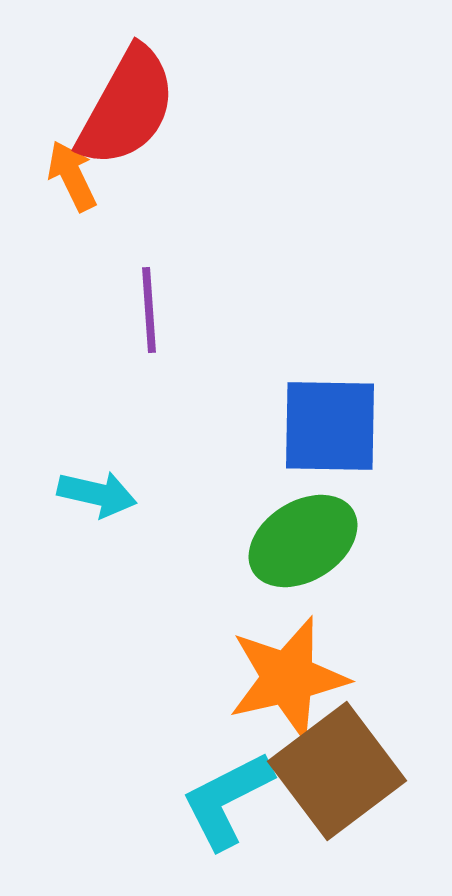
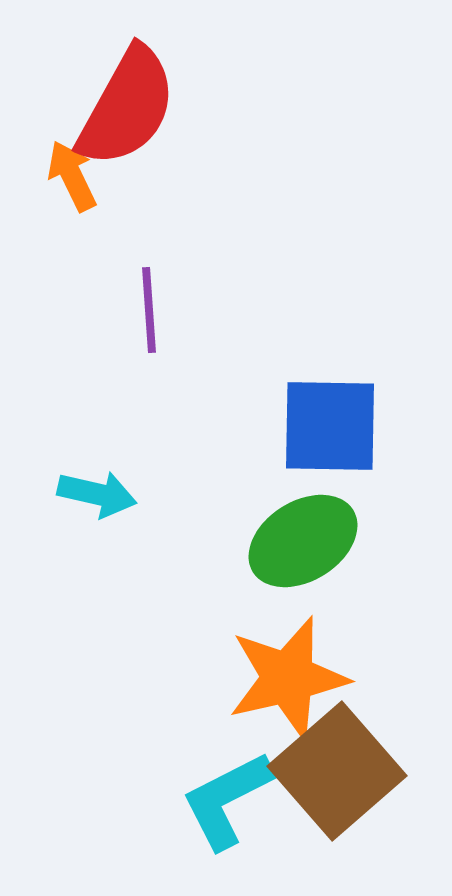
brown square: rotated 4 degrees counterclockwise
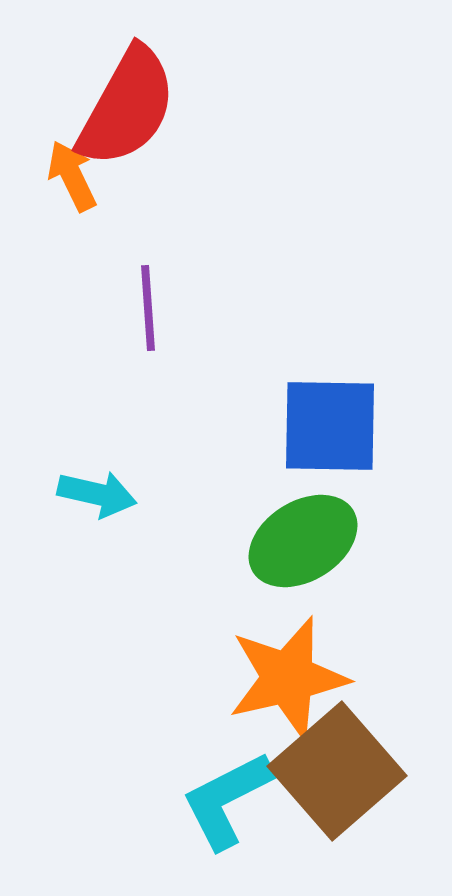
purple line: moved 1 px left, 2 px up
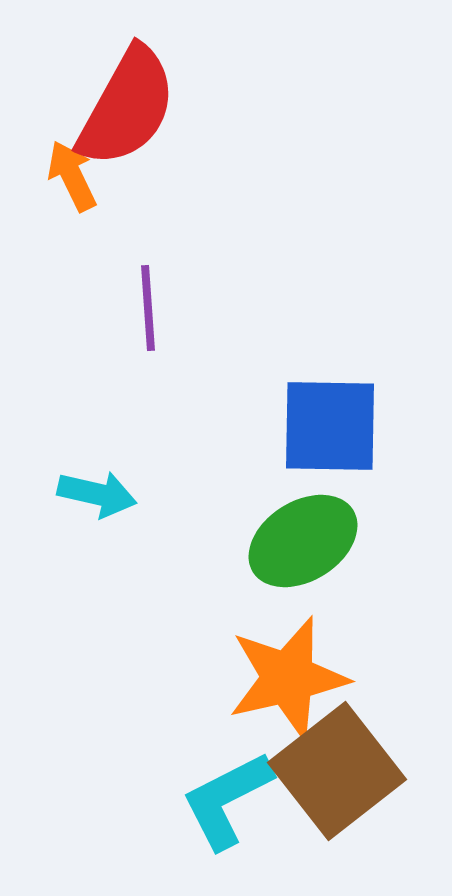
brown square: rotated 3 degrees clockwise
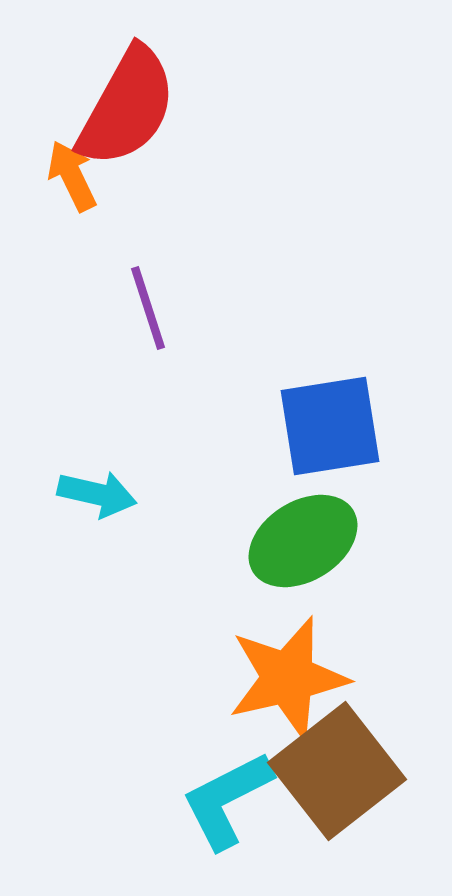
purple line: rotated 14 degrees counterclockwise
blue square: rotated 10 degrees counterclockwise
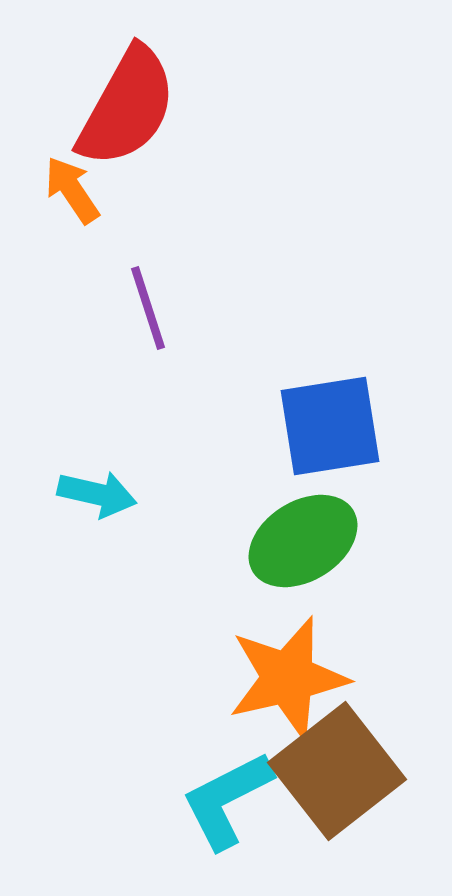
orange arrow: moved 14 px down; rotated 8 degrees counterclockwise
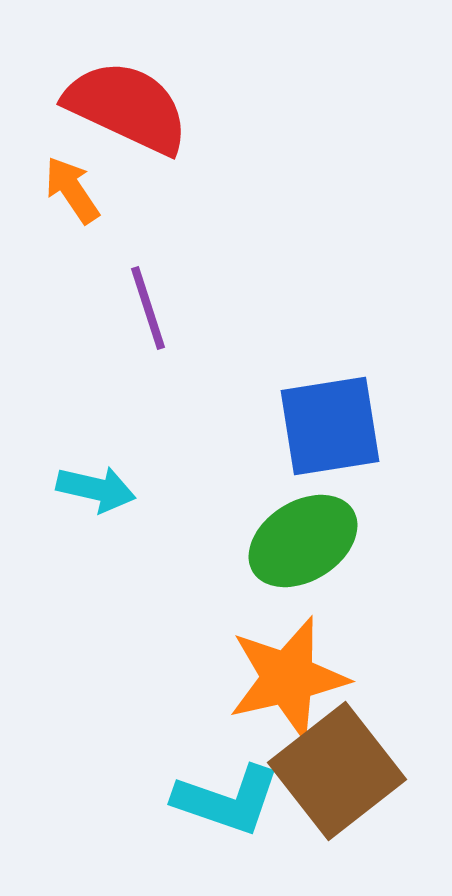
red semicircle: rotated 94 degrees counterclockwise
cyan arrow: moved 1 px left, 5 px up
cyan L-shape: rotated 134 degrees counterclockwise
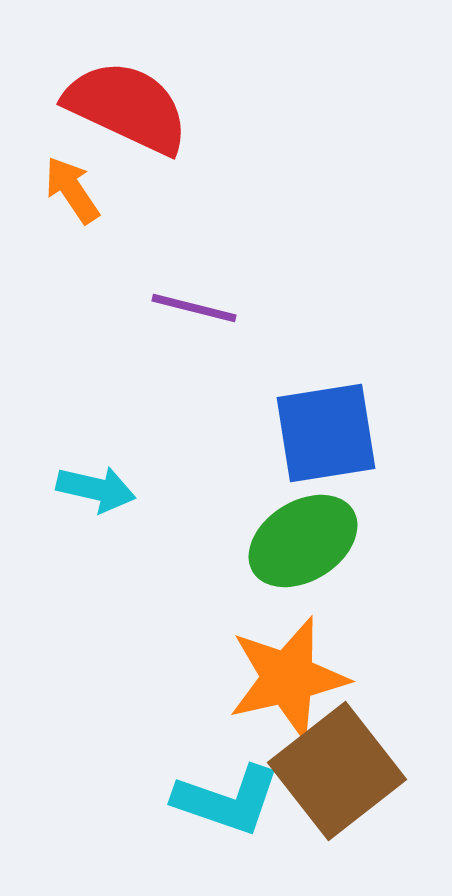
purple line: moved 46 px right; rotated 58 degrees counterclockwise
blue square: moved 4 px left, 7 px down
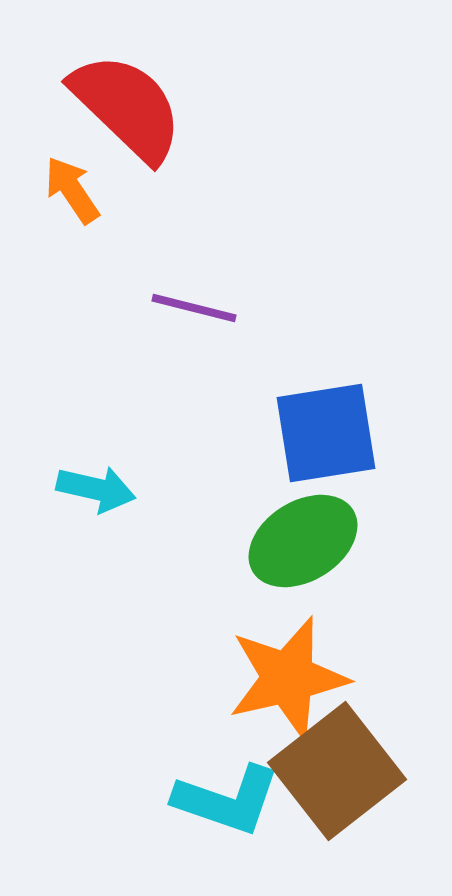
red semicircle: rotated 19 degrees clockwise
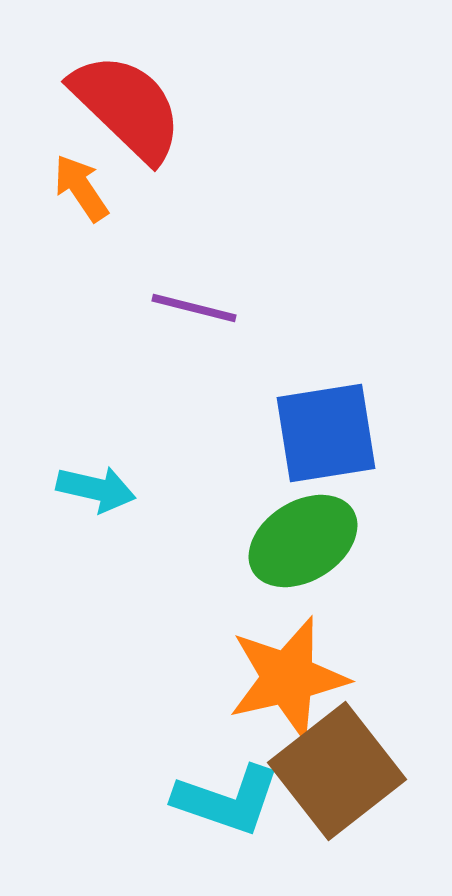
orange arrow: moved 9 px right, 2 px up
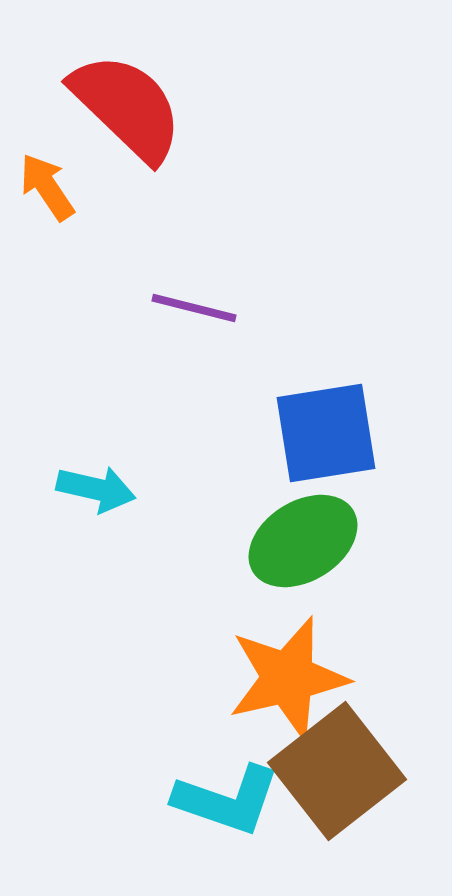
orange arrow: moved 34 px left, 1 px up
